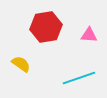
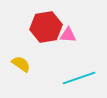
pink triangle: moved 21 px left
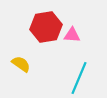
pink triangle: moved 4 px right
cyan line: rotated 48 degrees counterclockwise
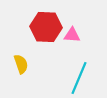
red hexagon: rotated 12 degrees clockwise
yellow semicircle: rotated 36 degrees clockwise
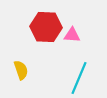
yellow semicircle: moved 6 px down
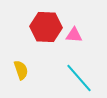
pink triangle: moved 2 px right
cyan line: rotated 64 degrees counterclockwise
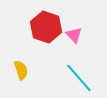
red hexagon: rotated 16 degrees clockwise
pink triangle: rotated 42 degrees clockwise
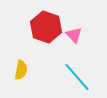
yellow semicircle: rotated 30 degrees clockwise
cyan line: moved 2 px left, 1 px up
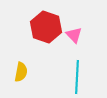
yellow semicircle: moved 2 px down
cyan line: rotated 44 degrees clockwise
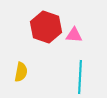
pink triangle: rotated 42 degrees counterclockwise
cyan line: moved 3 px right
